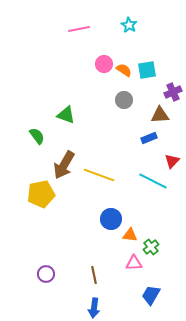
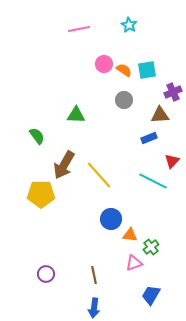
green triangle: moved 10 px right; rotated 18 degrees counterclockwise
yellow line: rotated 28 degrees clockwise
yellow pentagon: rotated 12 degrees clockwise
pink triangle: rotated 18 degrees counterclockwise
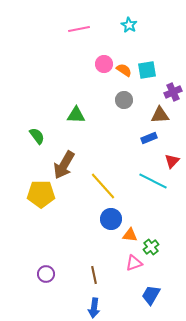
yellow line: moved 4 px right, 11 px down
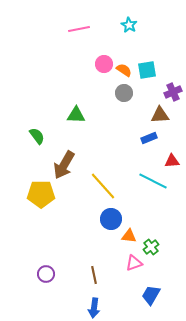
gray circle: moved 7 px up
red triangle: rotated 42 degrees clockwise
orange triangle: moved 1 px left, 1 px down
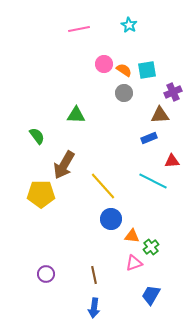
orange triangle: moved 3 px right
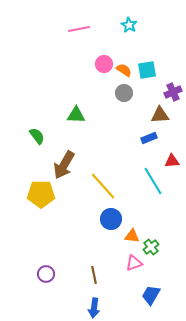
cyan line: rotated 32 degrees clockwise
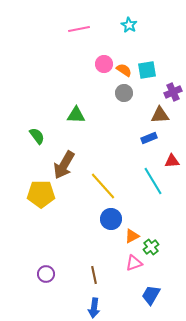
orange triangle: rotated 35 degrees counterclockwise
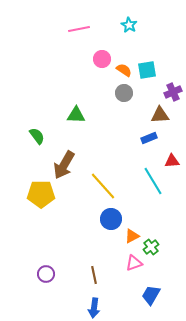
pink circle: moved 2 px left, 5 px up
